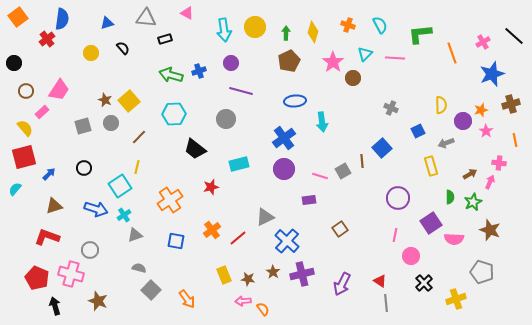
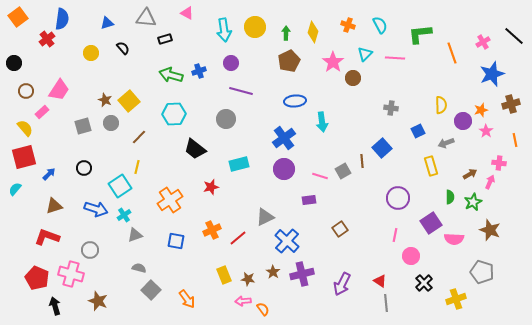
gray cross at (391, 108): rotated 16 degrees counterclockwise
orange cross at (212, 230): rotated 12 degrees clockwise
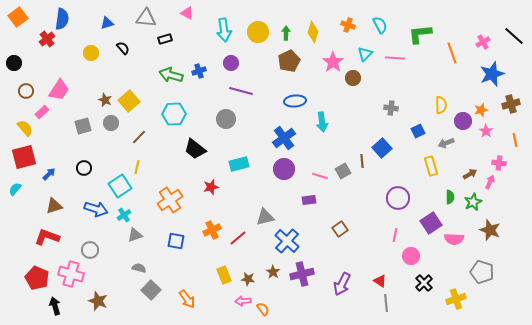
yellow circle at (255, 27): moved 3 px right, 5 px down
gray triangle at (265, 217): rotated 12 degrees clockwise
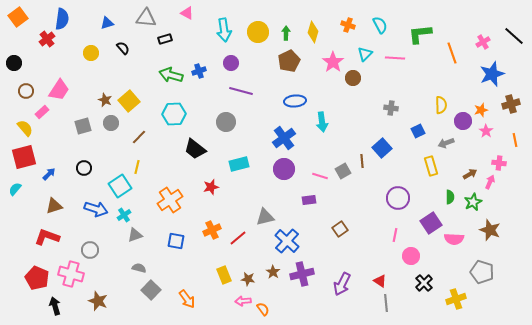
gray circle at (226, 119): moved 3 px down
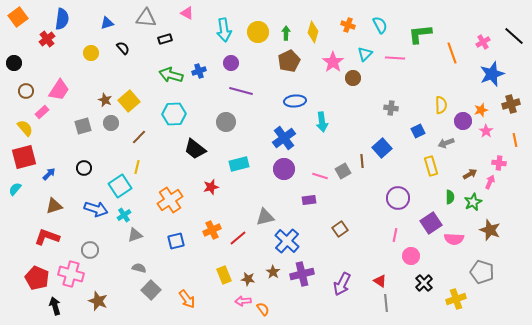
blue square at (176, 241): rotated 24 degrees counterclockwise
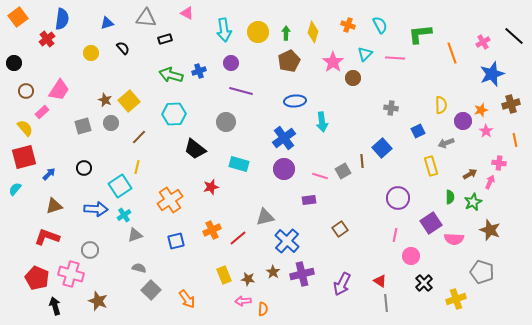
cyan rectangle at (239, 164): rotated 30 degrees clockwise
blue arrow at (96, 209): rotated 15 degrees counterclockwise
orange semicircle at (263, 309): rotated 40 degrees clockwise
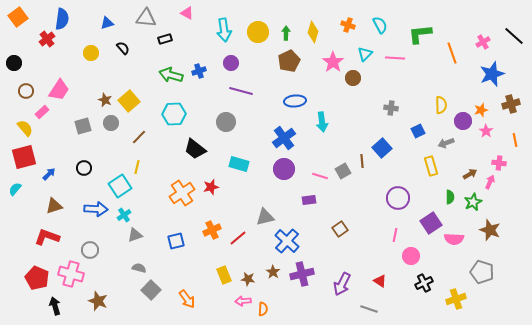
orange cross at (170, 200): moved 12 px right, 7 px up
black cross at (424, 283): rotated 18 degrees clockwise
gray line at (386, 303): moved 17 px left, 6 px down; rotated 66 degrees counterclockwise
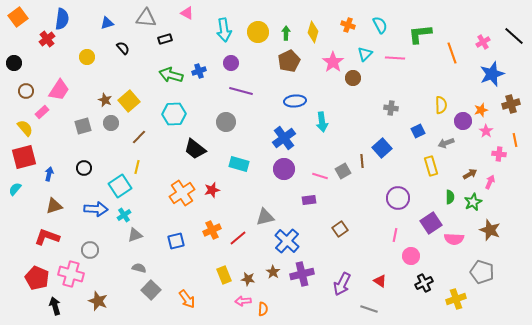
yellow circle at (91, 53): moved 4 px left, 4 px down
pink cross at (499, 163): moved 9 px up
blue arrow at (49, 174): rotated 32 degrees counterclockwise
red star at (211, 187): moved 1 px right, 3 px down
